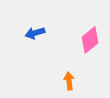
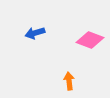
pink diamond: rotated 60 degrees clockwise
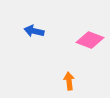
blue arrow: moved 1 px left, 2 px up; rotated 30 degrees clockwise
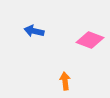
orange arrow: moved 4 px left
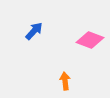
blue arrow: rotated 120 degrees clockwise
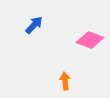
blue arrow: moved 6 px up
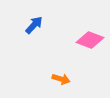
orange arrow: moved 4 px left, 2 px up; rotated 114 degrees clockwise
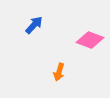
orange arrow: moved 2 px left, 7 px up; rotated 90 degrees clockwise
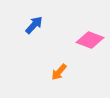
orange arrow: rotated 24 degrees clockwise
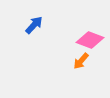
orange arrow: moved 22 px right, 11 px up
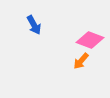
blue arrow: rotated 108 degrees clockwise
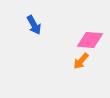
pink diamond: rotated 16 degrees counterclockwise
